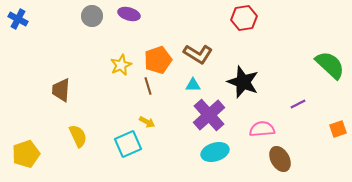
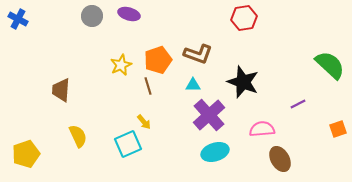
brown L-shape: rotated 12 degrees counterclockwise
yellow arrow: moved 3 px left; rotated 21 degrees clockwise
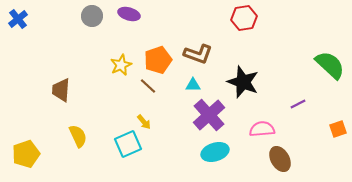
blue cross: rotated 24 degrees clockwise
brown line: rotated 30 degrees counterclockwise
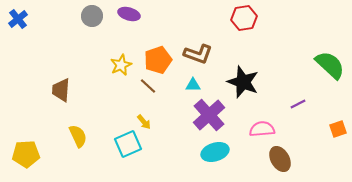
yellow pentagon: rotated 16 degrees clockwise
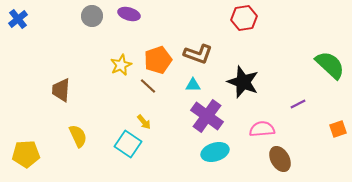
purple cross: moved 2 px left, 1 px down; rotated 12 degrees counterclockwise
cyan square: rotated 32 degrees counterclockwise
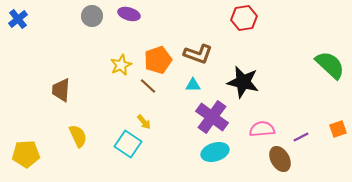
black star: rotated 8 degrees counterclockwise
purple line: moved 3 px right, 33 px down
purple cross: moved 5 px right, 1 px down
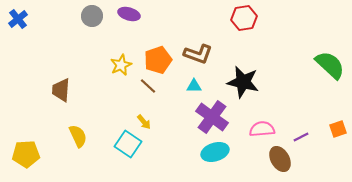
cyan triangle: moved 1 px right, 1 px down
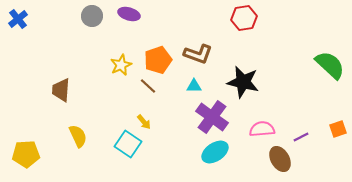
cyan ellipse: rotated 16 degrees counterclockwise
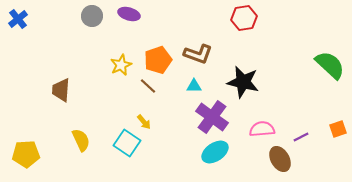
yellow semicircle: moved 3 px right, 4 px down
cyan square: moved 1 px left, 1 px up
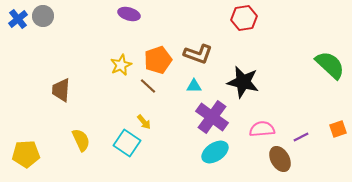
gray circle: moved 49 px left
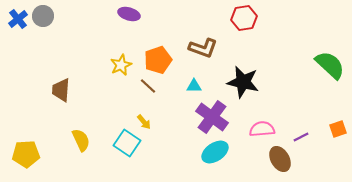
brown L-shape: moved 5 px right, 6 px up
